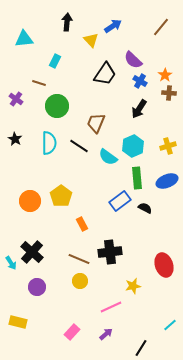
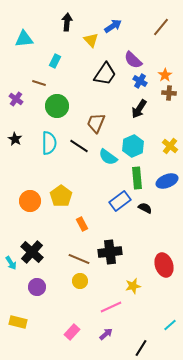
yellow cross at (168, 146): moved 2 px right; rotated 35 degrees counterclockwise
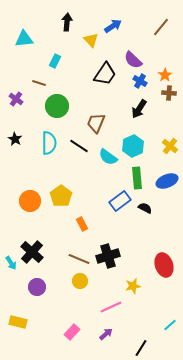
black cross at (110, 252): moved 2 px left, 4 px down; rotated 10 degrees counterclockwise
